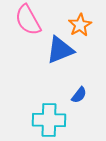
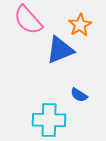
pink semicircle: rotated 12 degrees counterclockwise
blue semicircle: rotated 84 degrees clockwise
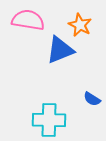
pink semicircle: rotated 140 degrees clockwise
orange star: rotated 15 degrees counterclockwise
blue semicircle: moved 13 px right, 4 px down
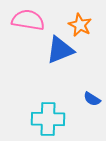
cyan cross: moved 1 px left, 1 px up
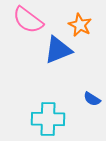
pink semicircle: rotated 152 degrees counterclockwise
blue triangle: moved 2 px left
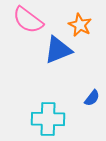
blue semicircle: moved 1 px up; rotated 84 degrees counterclockwise
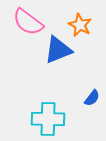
pink semicircle: moved 2 px down
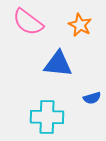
blue triangle: moved 14 px down; rotated 28 degrees clockwise
blue semicircle: rotated 36 degrees clockwise
cyan cross: moved 1 px left, 2 px up
